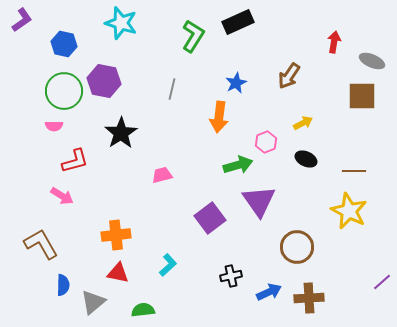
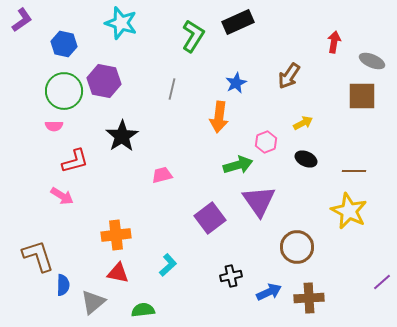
black star: moved 1 px right, 3 px down
brown L-shape: moved 3 px left, 12 px down; rotated 12 degrees clockwise
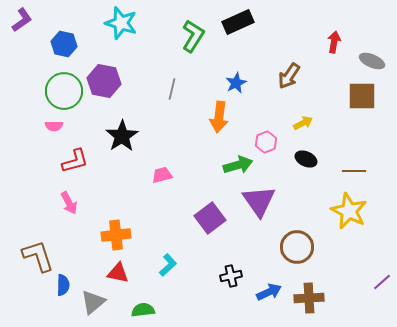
pink arrow: moved 7 px right, 7 px down; rotated 30 degrees clockwise
